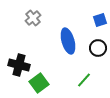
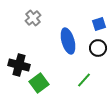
blue square: moved 1 px left, 4 px down
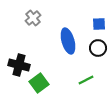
blue square: rotated 16 degrees clockwise
green line: moved 2 px right; rotated 21 degrees clockwise
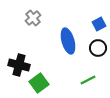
blue square: rotated 24 degrees counterclockwise
green line: moved 2 px right
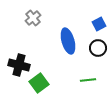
green line: rotated 21 degrees clockwise
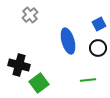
gray cross: moved 3 px left, 3 px up
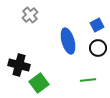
blue square: moved 2 px left, 1 px down
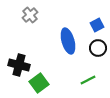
green line: rotated 21 degrees counterclockwise
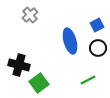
blue ellipse: moved 2 px right
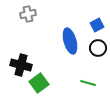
gray cross: moved 2 px left, 1 px up; rotated 28 degrees clockwise
black cross: moved 2 px right
green line: moved 3 px down; rotated 42 degrees clockwise
